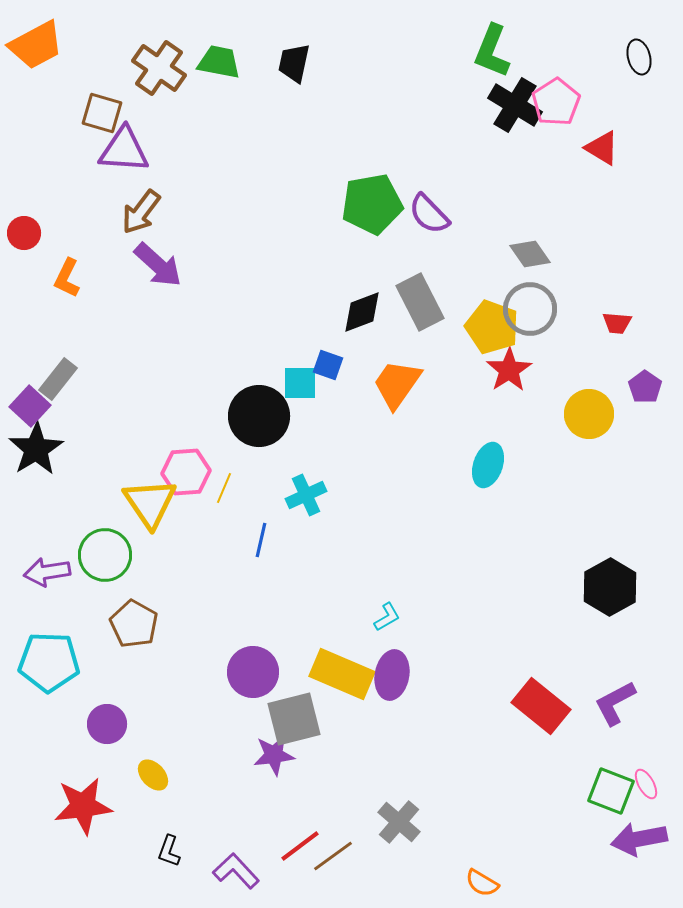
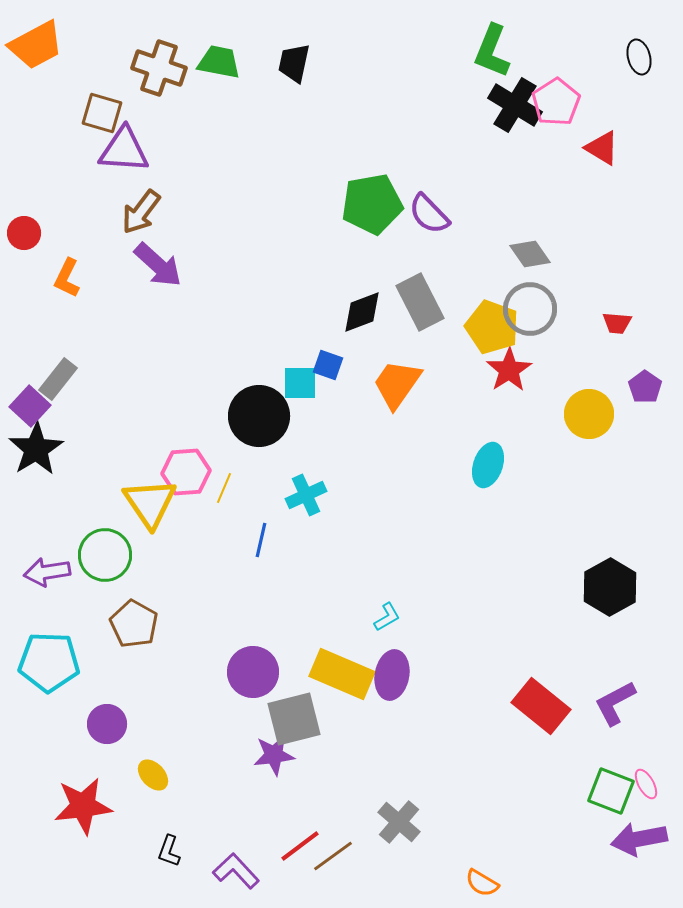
brown cross at (159, 68): rotated 16 degrees counterclockwise
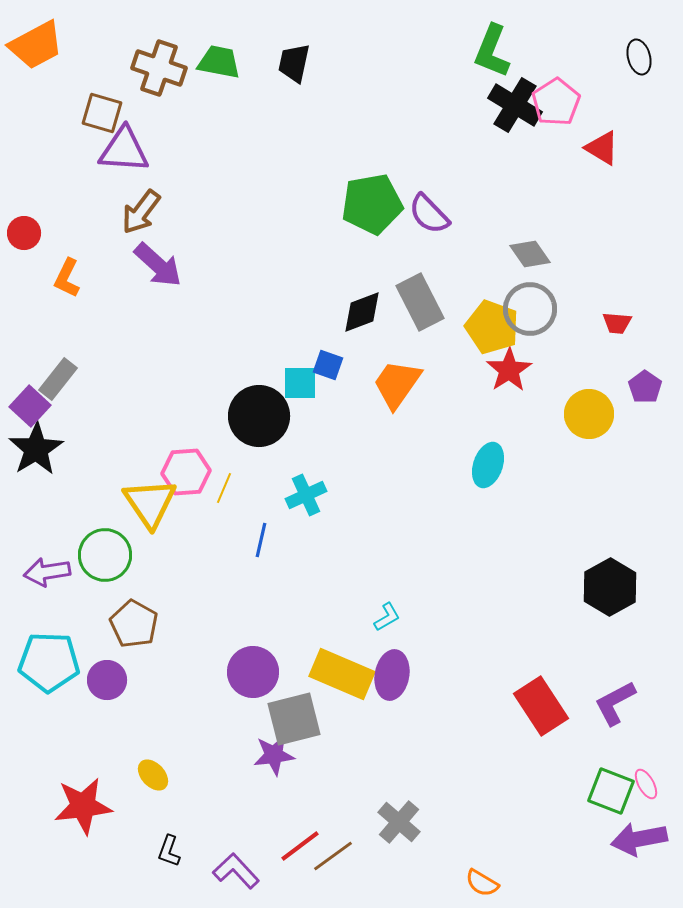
red rectangle at (541, 706): rotated 18 degrees clockwise
purple circle at (107, 724): moved 44 px up
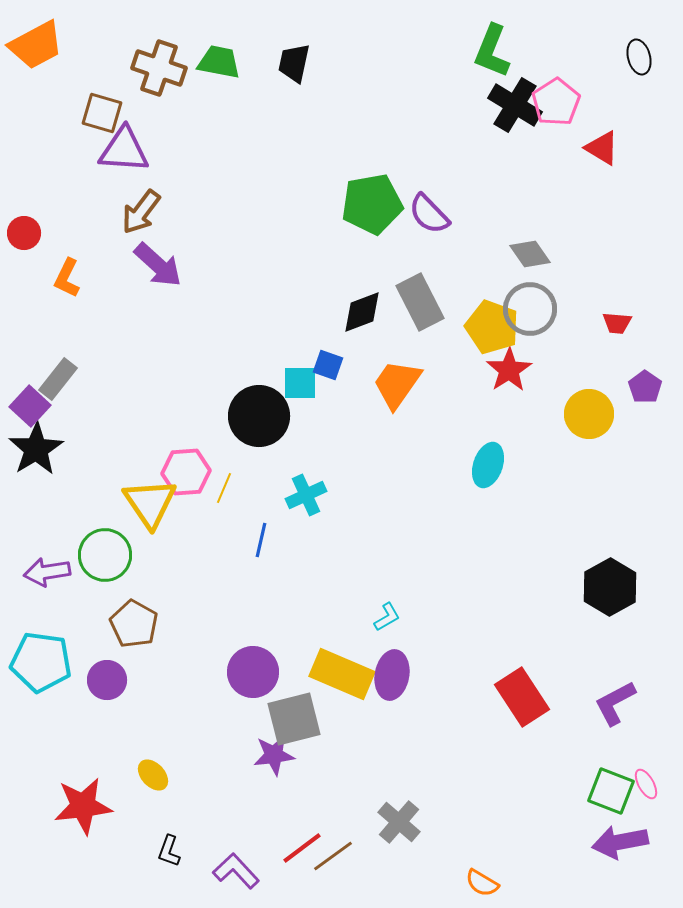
cyan pentagon at (49, 662): moved 8 px left; rotated 6 degrees clockwise
red rectangle at (541, 706): moved 19 px left, 9 px up
purple arrow at (639, 839): moved 19 px left, 3 px down
red line at (300, 846): moved 2 px right, 2 px down
